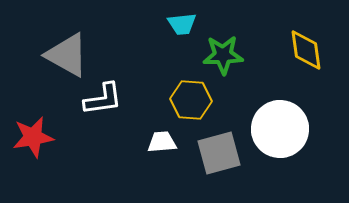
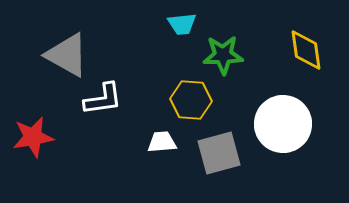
white circle: moved 3 px right, 5 px up
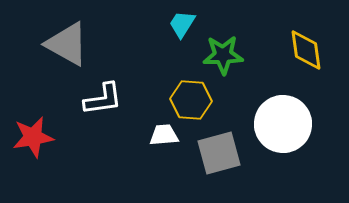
cyan trapezoid: rotated 128 degrees clockwise
gray triangle: moved 11 px up
white trapezoid: moved 2 px right, 7 px up
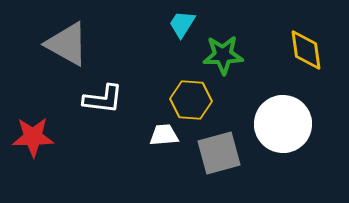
white L-shape: rotated 15 degrees clockwise
red star: rotated 9 degrees clockwise
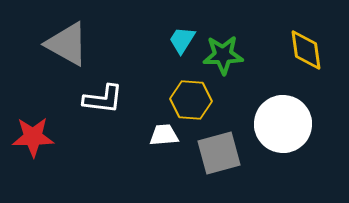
cyan trapezoid: moved 16 px down
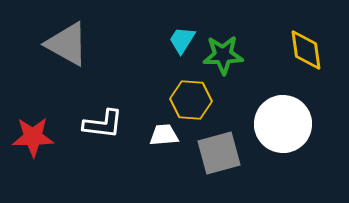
white L-shape: moved 25 px down
